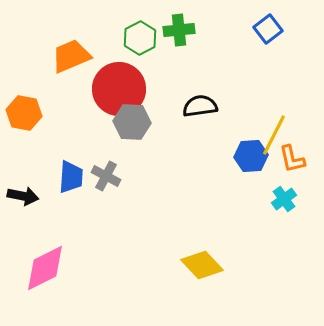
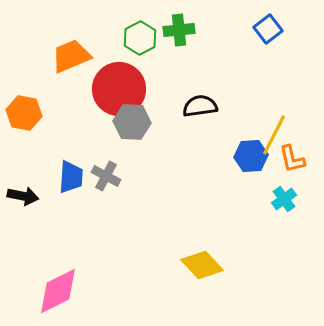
pink diamond: moved 13 px right, 23 px down
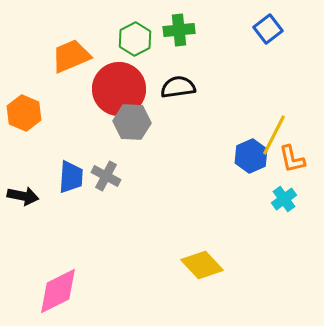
green hexagon: moved 5 px left, 1 px down
black semicircle: moved 22 px left, 19 px up
orange hexagon: rotated 12 degrees clockwise
blue hexagon: rotated 20 degrees counterclockwise
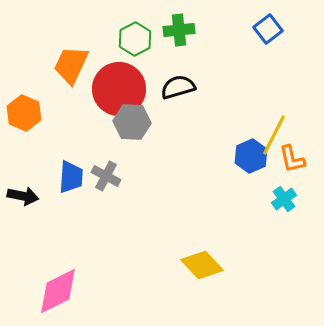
orange trapezoid: moved 9 px down; rotated 42 degrees counterclockwise
black semicircle: rotated 8 degrees counterclockwise
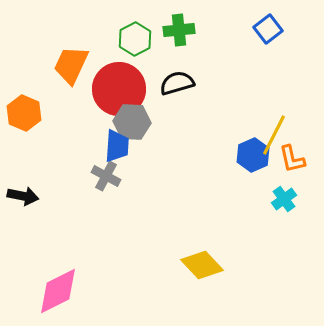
black semicircle: moved 1 px left, 4 px up
blue hexagon: moved 2 px right, 1 px up
blue trapezoid: moved 46 px right, 31 px up
